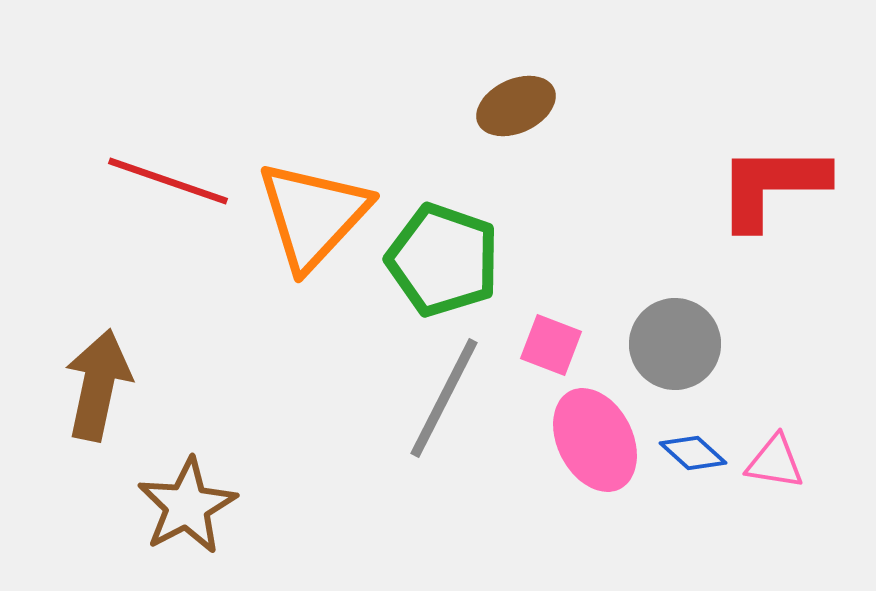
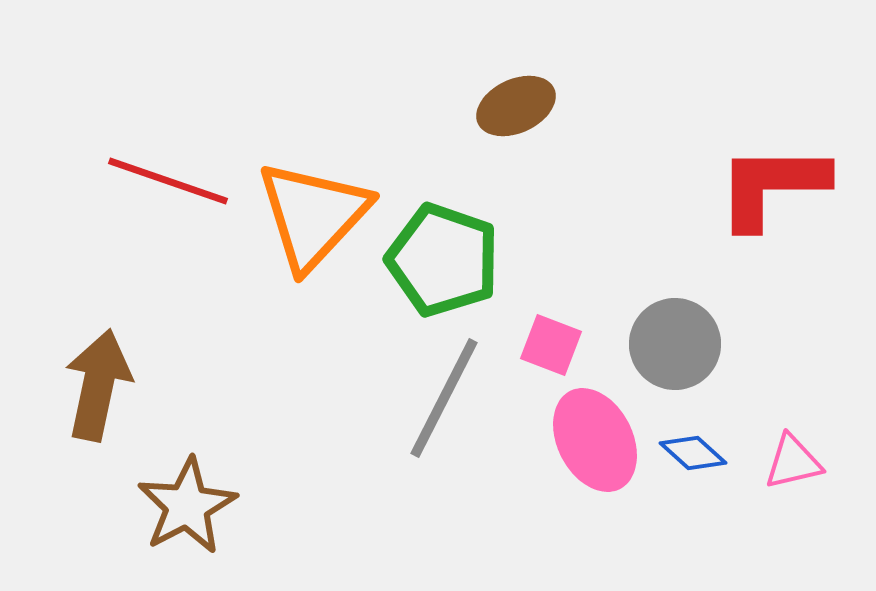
pink triangle: moved 18 px right; rotated 22 degrees counterclockwise
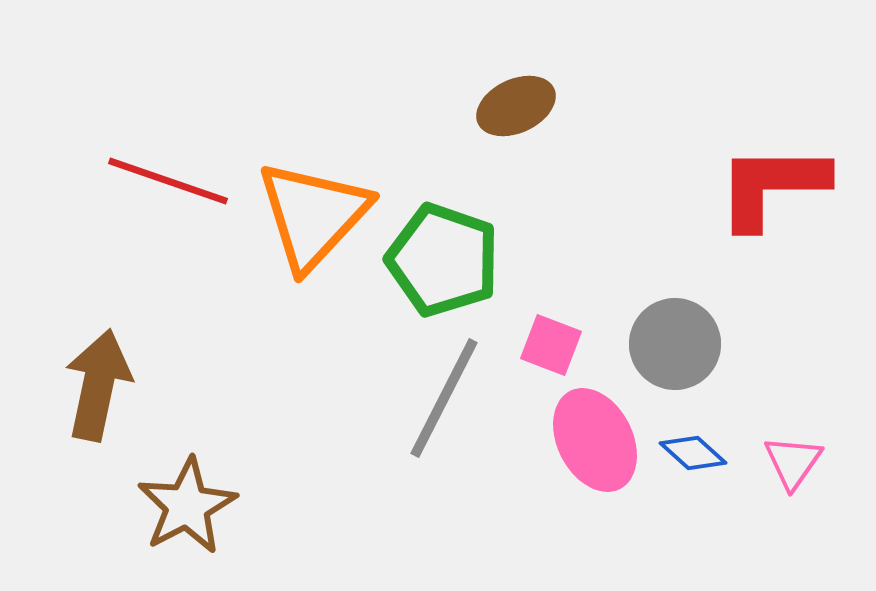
pink triangle: rotated 42 degrees counterclockwise
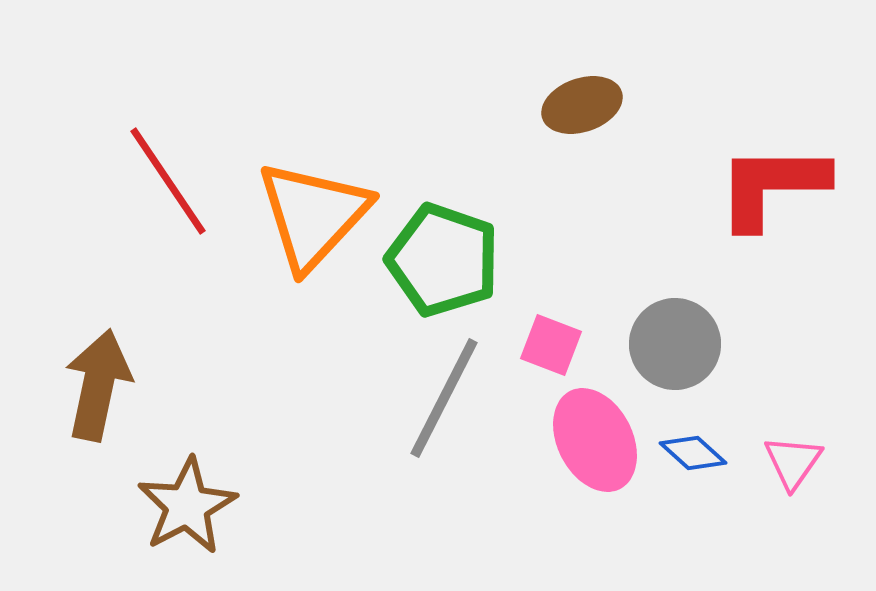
brown ellipse: moved 66 px right, 1 px up; rotated 6 degrees clockwise
red line: rotated 37 degrees clockwise
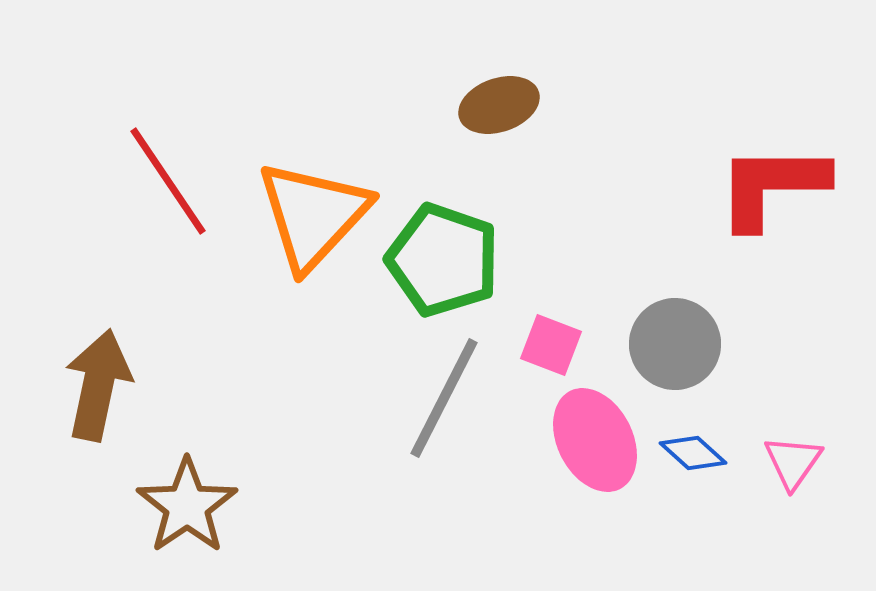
brown ellipse: moved 83 px left
brown star: rotated 6 degrees counterclockwise
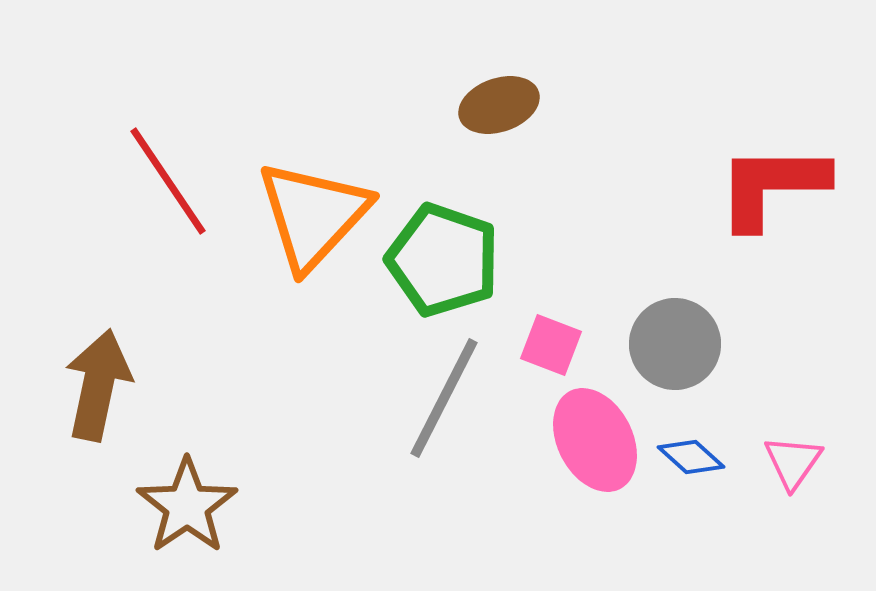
blue diamond: moved 2 px left, 4 px down
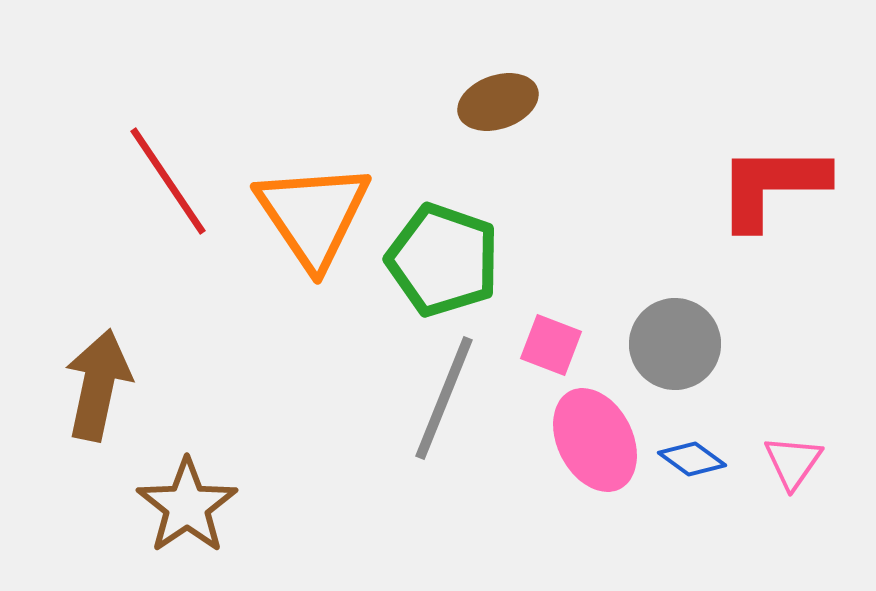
brown ellipse: moved 1 px left, 3 px up
orange triangle: rotated 17 degrees counterclockwise
gray line: rotated 5 degrees counterclockwise
blue diamond: moved 1 px right, 2 px down; rotated 6 degrees counterclockwise
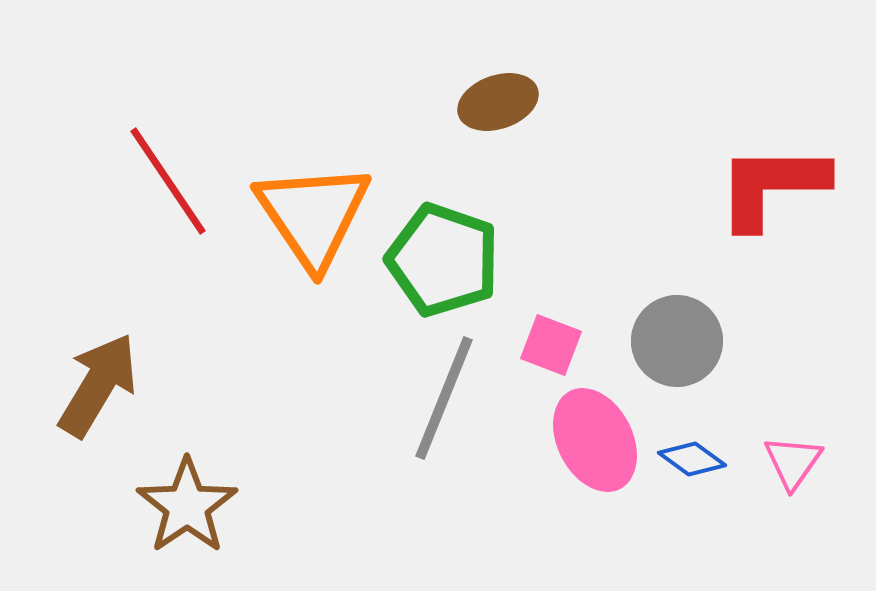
gray circle: moved 2 px right, 3 px up
brown arrow: rotated 19 degrees clockwise
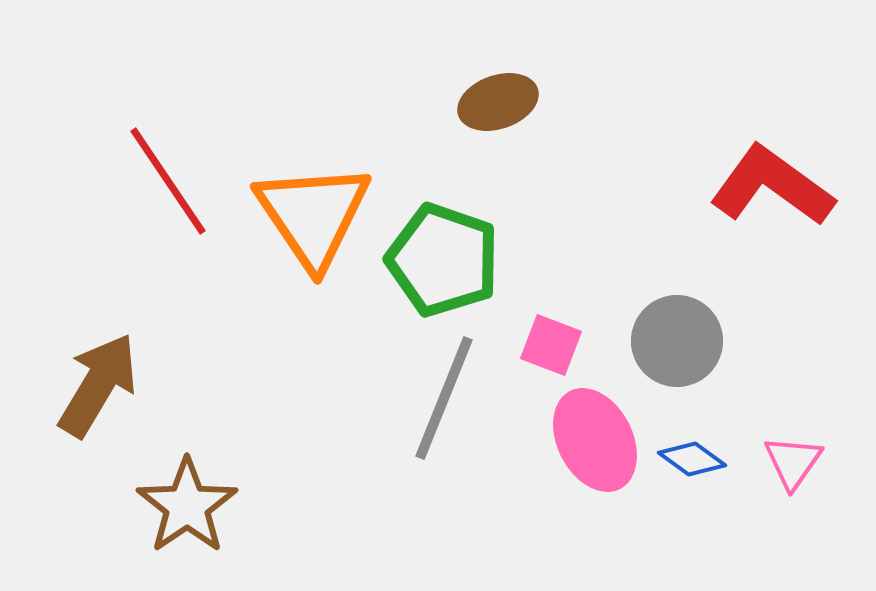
red L-shape: rotated 36 degrees clockwise
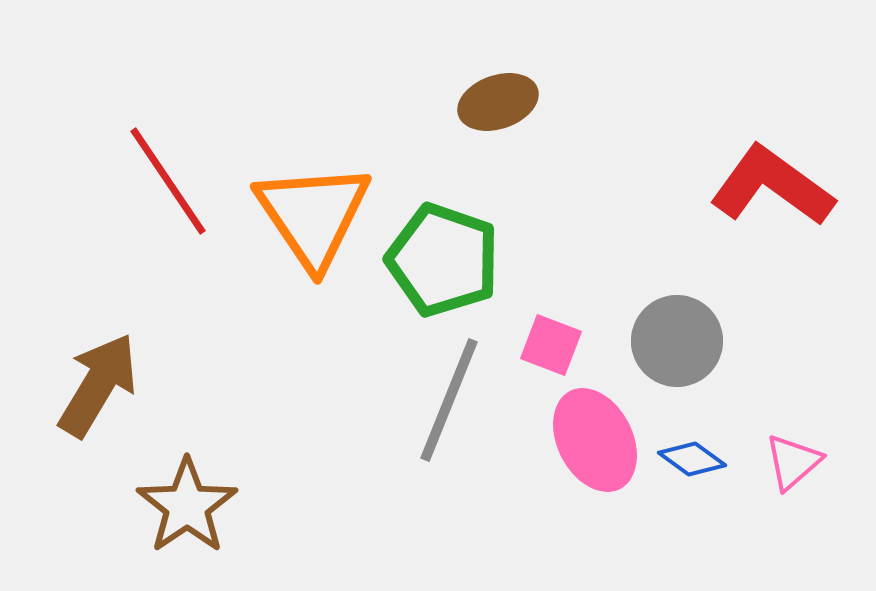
gray line: moved 5 px right, 2 px down
pink triangle: rotated 14 degrees clockwise
